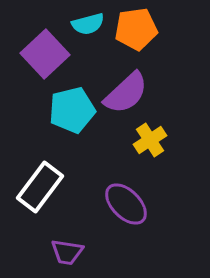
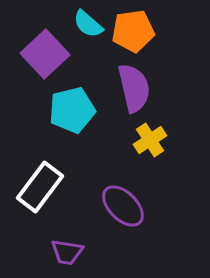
cyan semicircle: rotated 56 degrees clockwise
orange pentagon: moved 3 px left, 2 px down
purple semicircle: moved 8 px right, 5 px up; rotated 60 degrees counterclockwise
purple ellipse: moved 3 px left, 2 px down
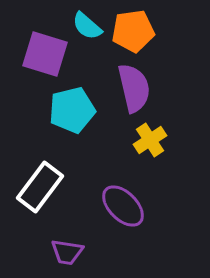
cyan semicircle: moved 1 px left, 2 px down
purple square: rotated 30 degrees counterclockwise
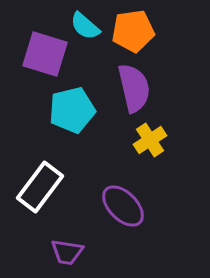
cyan semicircle: moved 2 px left
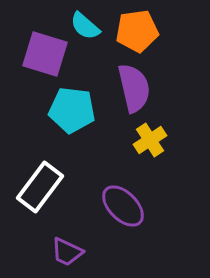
orange pentagon: moved 4 px right
cyan pentagon: rotated 21 degrees clockwise
purple trapezoid: rotated 16 degrees clockwise
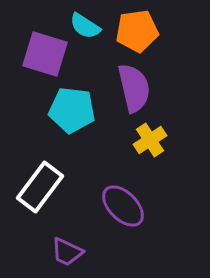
cyan semicircle: rotated 8 degrees counterclockwise
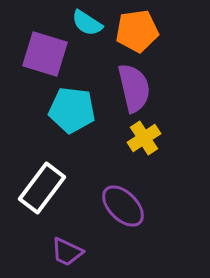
cyan semicircle: moved 2 px right, 3 px up
yellow cross: moved 6 px left, 2 px up
white rectangle: moved 2 px right, 1 px down
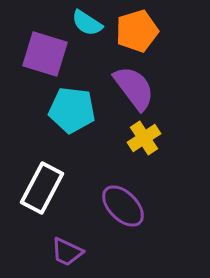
orange pentagon: rotated 9 degrees counterclockwise
purple semicircle: rotated 24 degrees counterclockwise
white rectangle: rotated 9 degrees counterclockwise
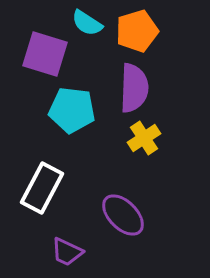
purple semicircle: rotated 39 degrees clockwise
purple ellipse: moved 9 px down
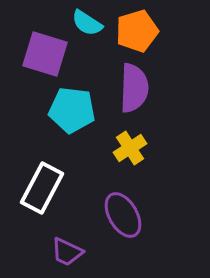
yellow cross: moved 14 px left, 10 px down
purple ellipse: rotated 15 degrees clockwise
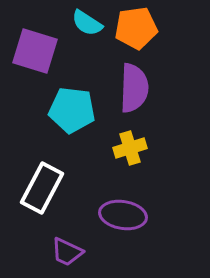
orange pentagon: moved 1 px left, 3 px up; rotated 9 degrees clockwise
purple square: moved 10 px left, 3 px up
yellow cross: rotated 16 degrees clockwise
purple ellipse: rotated 51 degrees counterclockwise
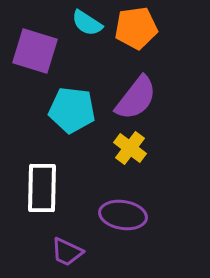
purple semicircle: moved 2 px right, 10 px down; rotated 36 degrees clockwise
yellow cross: rotated 36 degrees counterclockwise
white rectangle: rotated 27 degrees counterclockwise
